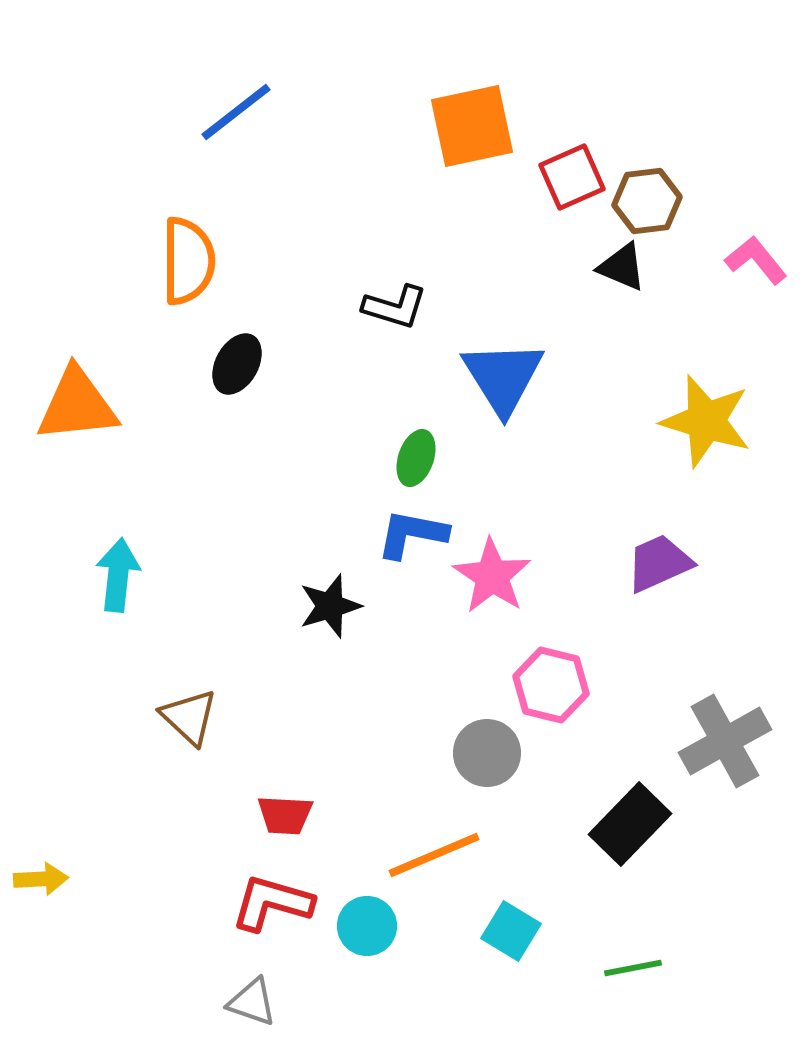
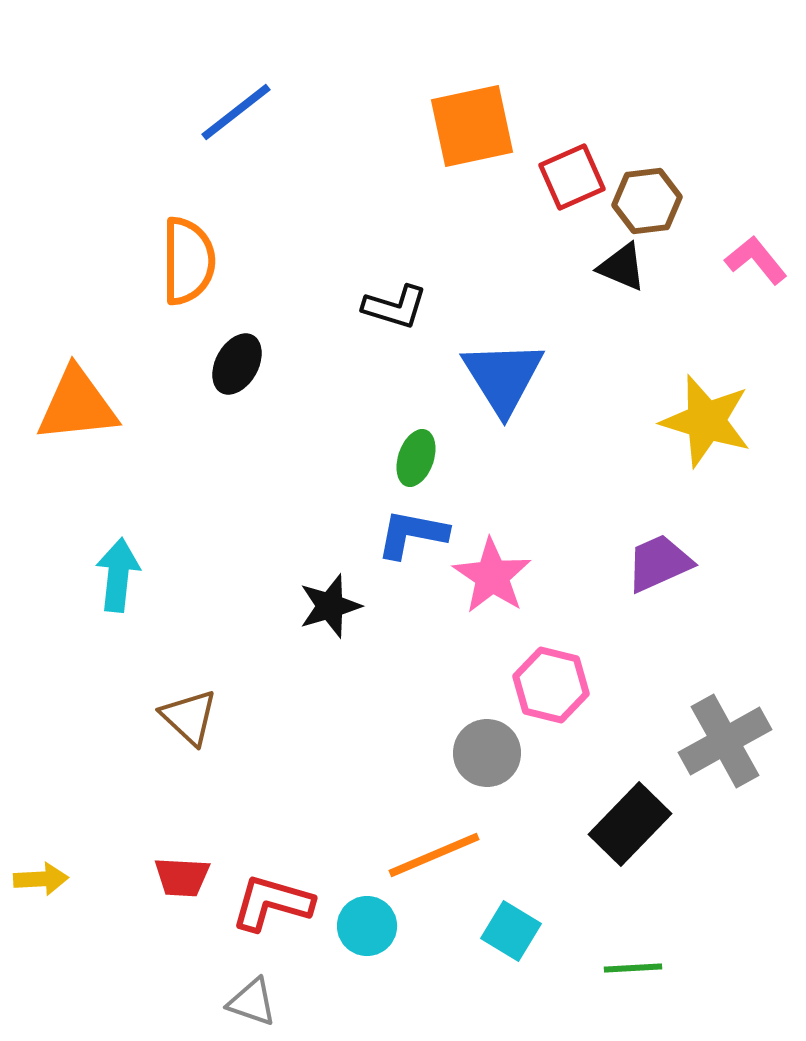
red trapezoid: moved 103 px left, 62 px down
green line: rotated 8 degrees clockwise
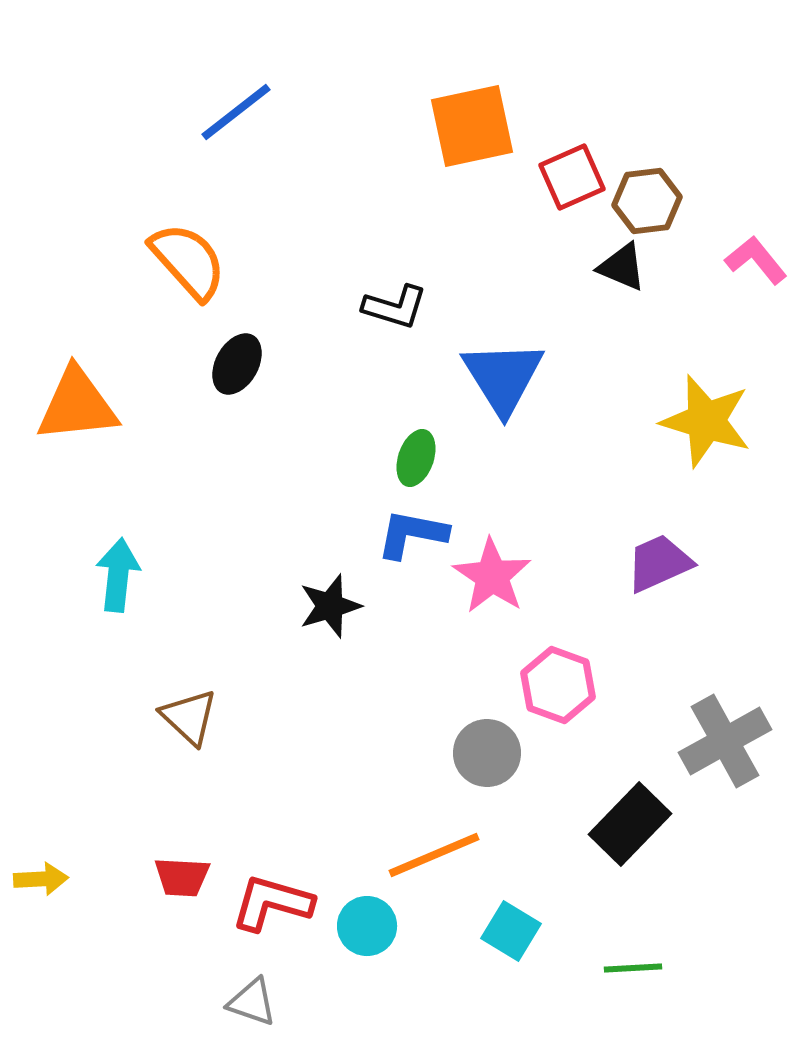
orange semicircle: rotated 42 degrees counterclockwise
pink hexagon: moved 7 px right; rotated 6 degrees clockwise
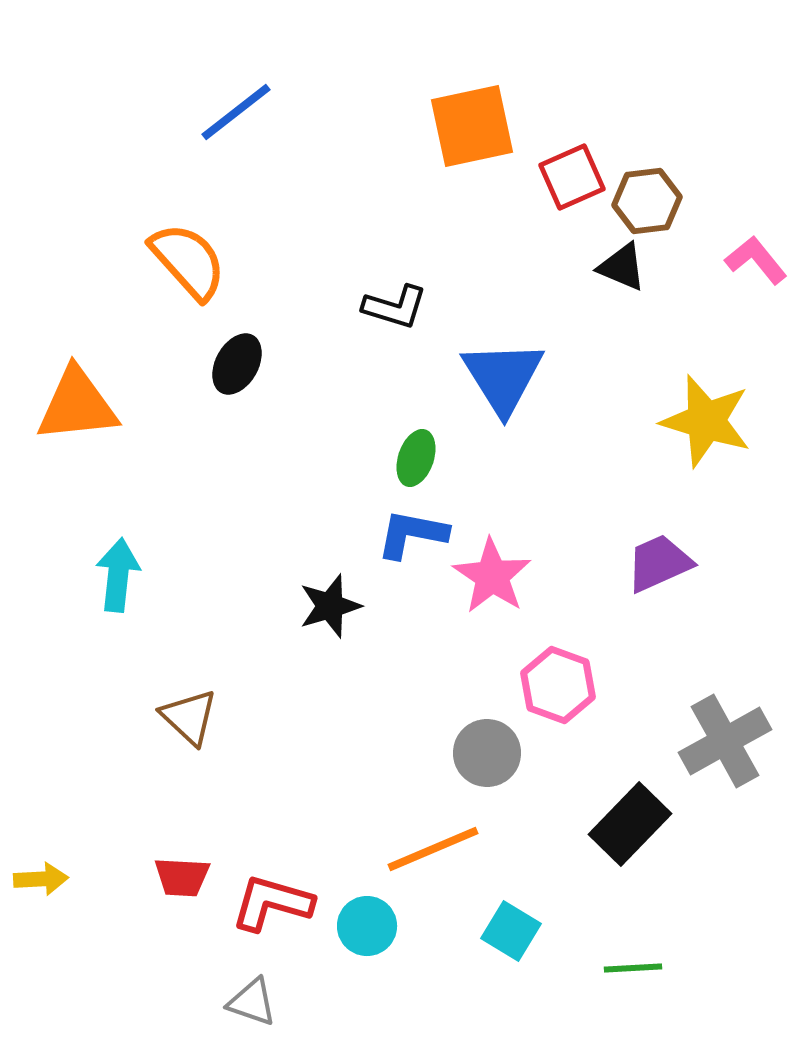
orange line: moved 1 px left, 6 px up
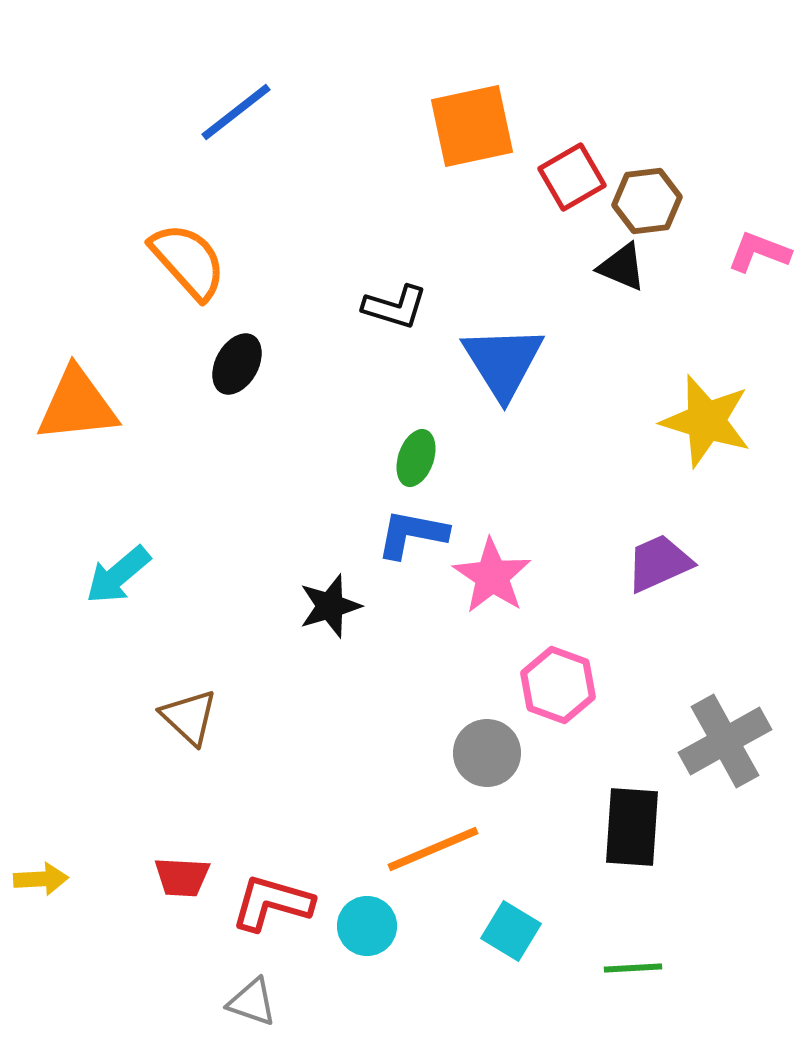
red square: rotated 6 degrees counterclockwise
pink L-shape: moved 3 px right, 8 px up; rotated 30 degrees counterclockwise
blue triangle: moved 15 px up
cyan arrow: rotated 136 degrees counterclockwise
black rectangle: moved 2 px right, 3 px down; rotated 40 degrees counterclockwise
